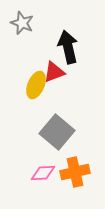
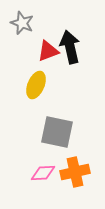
black arrow: moved 2 px right
red triangle: moved 6 px left, 21 px up
gray square: rotated 28 degrees counterclockwise
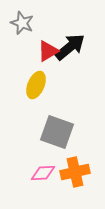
black arrow: rotated 64 degrees clockwise
red triangle: rotated 10 degrees counterclockwise
gray square: rotated 8 degrees clockwise
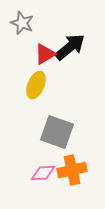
red triangle: moved 3 px left, 3 px down
orange cross: moved 3 px left, 2 px up
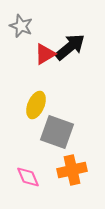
gray star: moved 1 px left, 3 px down
yellow ellipse: moved 20 px down
pink diamond: moved 15 px left, 4 px down; rotated 70 degrees clockwise
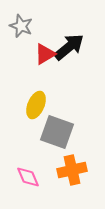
black arrow: moved 1 px left
